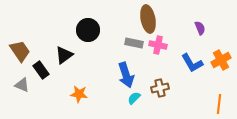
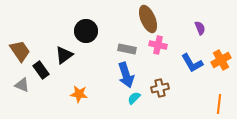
brown ellipse: rotated 12 degrees counterclockwise
black circle: moved 2 px left, 1 px down
gray rectangle: moved 7 px left, 6 px down
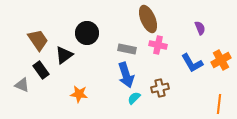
black circle: moved 1 px right, 2 px down
brown trapezoid: moved 18 px right, 11 px up
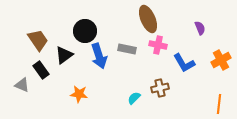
black circle: moved 2 px left, 2 px up
blue L-shape: moved 8 px left
blue arrow: moved 27 px left, 19 px up
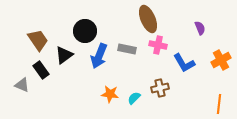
blue arrow: rotated 40 degrees clockwise
orange star: moved 31 px right
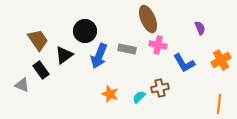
orange star: rotated 12 degrees clockwise
cyan semicircle: moved 5 px right, 1 px up
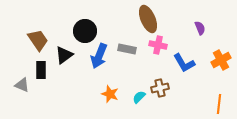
black rectangle: rotated 36 degrees clockwise
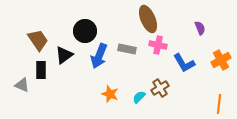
brown cross: rotated 18 degrees counterclockwise
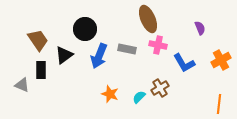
black circle: moved 2 px up
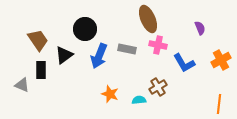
brown cross: moved 2 px left, 1 px up
cyan semicircle: moved 3 px down; rotated 40 degrees clockwise
